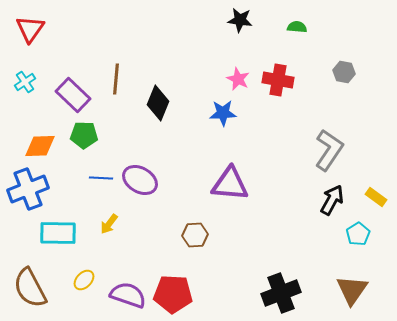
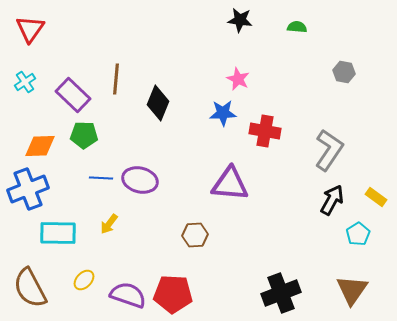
red cross: moved 13 px left, 51 px down
purple ellipse: rotated 16 degrees counterclockwise
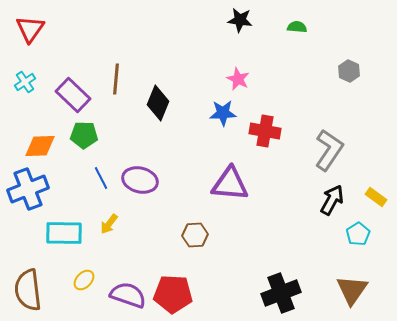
gray hexagon: moved 5 px right, 1 px up; rotated 15 degrees clockwise
blue line: rotated 60 degrees clockwise
cyan rectangle: moved 6 px right
brown semicircle: moved 2 px left, 2 px down; rotated 21 degrees clockwise
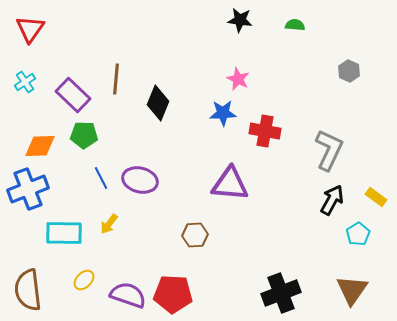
green semicircle: moved 2 px left, 2 px up
gray L-shape: rotated 9 degrees counterclockwise
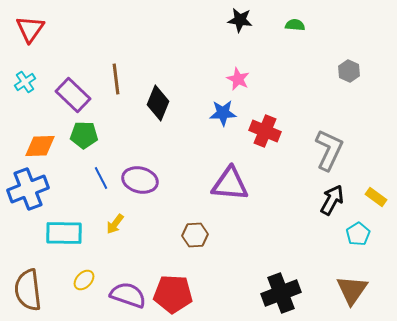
brown line: rotated 12 degrees counterclockwise
red cross: rotated 12 degrees clockwise
yellow arrow: moved 6 px right
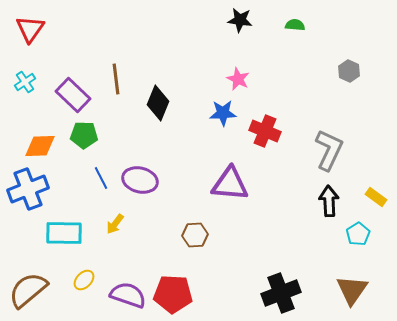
black arrow: moved 3 px left, 1 px down; rotated 32 degrees counterclockwise
brown semicircle: rotated 57 degrees clockwise
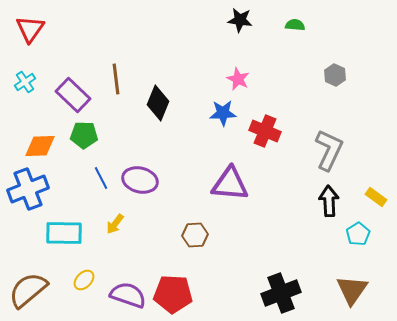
gray hexagon: moved 14 px left, 4 px down
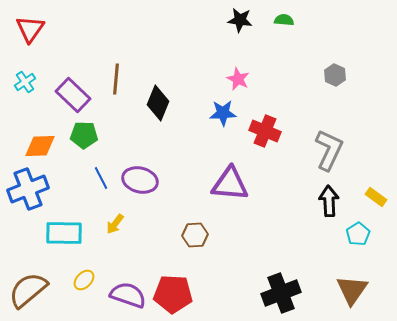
green semicircle: moved 11 px left, 5 px up
brown line: rotated 12 degrees clockwise
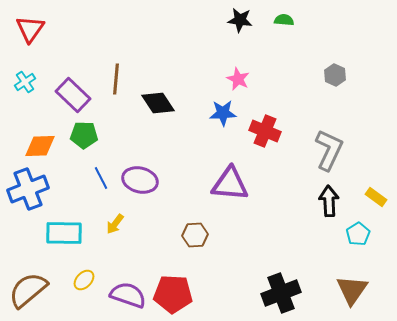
black diamond: rotated 56 degrees counterclockwise
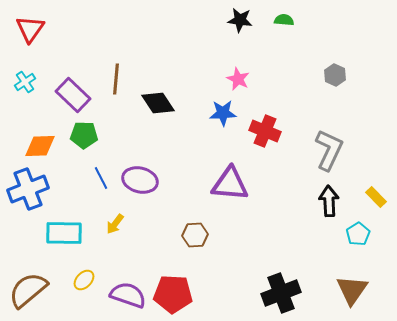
yellow rectangle: rotated 10 degrees clockwise
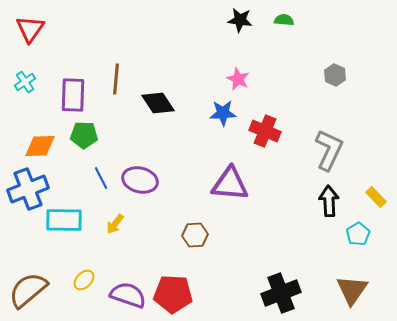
purple rectangle: rotated 48 degrees clockwise
cyan rectangle: moved 13 px up
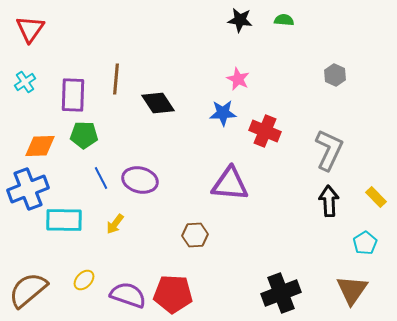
cyan pentagon: moved 7 px right, 9 px down
